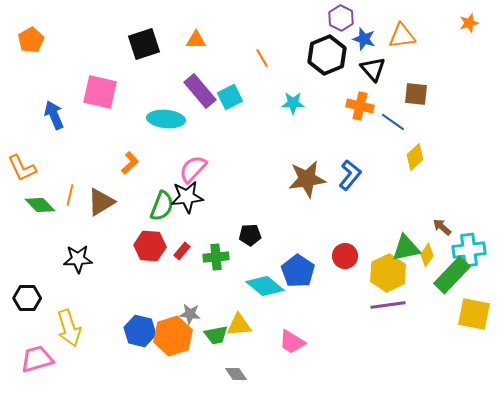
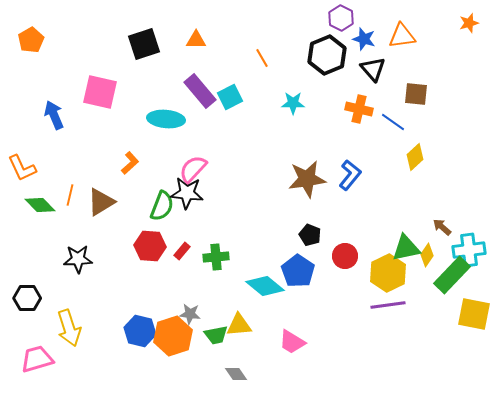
orange cross at (360, 106): moved 1 px left, 3 px down
black star at (187, 197): moved 4 px up; rotated 12 degrees clockwise
black pentagon at (250, 235): moved 60 px right; rotated 25 degrees clockwise
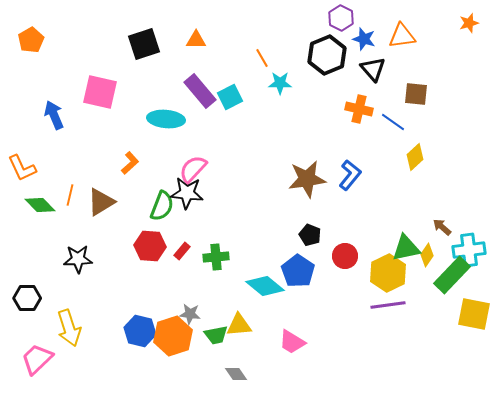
cyan star at (293, 103): moved 13 px left, 20 px up
pink trapezoid at (37, 359): rotated 28 degrees counterclockwise
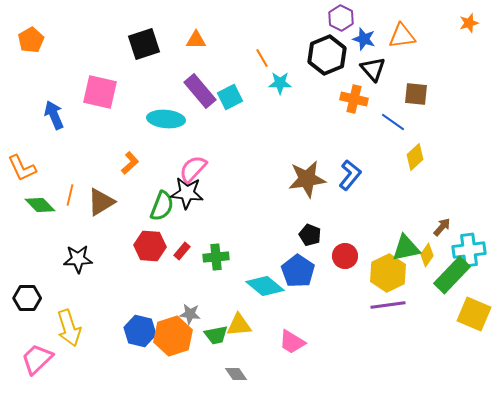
orange cross at (359, 109): moved 5 px left, 10 px up
brown arrow at (442, 227): rotated 90 degrees clockwise
yellow square at (474, 314): rotated 12 degrees clockwise
